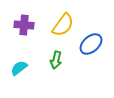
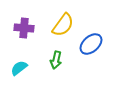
purple cross: moved 3 px down
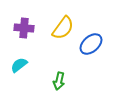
yellow semicircle: moved 3 px down
green arrow: moved 3 px right, 21 px down
cyan semicircle: moved 3 px up
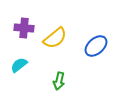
yellow semicircle: moved 8 px left, 10 px down; rotated 15 degrees clockwise
blue ellipse: moved 5 px right, 2 px down
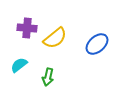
purple cross: moved 3 px right
blue ellipse: moved 1 px right, 2 px up
green arrow: moved 11 px left, 4 px up
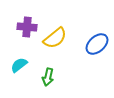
purple cross: moved 1 px up
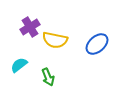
purple cross: moved 3 px right; rotated 36 degrees counterclockwise
yellow semicircle: moved 2 px down; rotated 50 degrees clockwise
green arrow: rotated 36 degrees counterclockwise
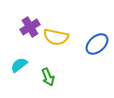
yellow semicircle: moved 1 px right, 3 px up
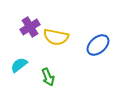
blue ellipse: moved 1 px right, 1 px down
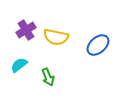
purple cross: moved 4 px left, 3 px down
